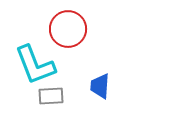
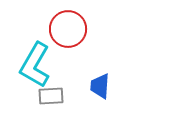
cyan L-shape: rotated 51 degrees clockwise
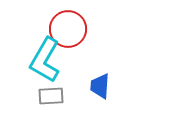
cyan L-shape: moved 10 px right, 5 px up
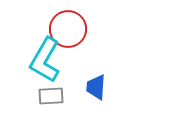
blue trapezoid: moved 4 px left, 1 px down
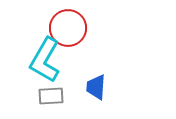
red circle: moved 1 px up
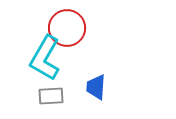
red circle: moved 1 px left
cyan L-shape: moved 2 px up
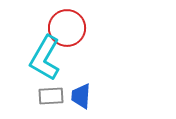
blue trapezoid: moved 15 px left, 9 px down
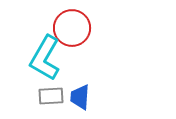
red circle: moved 5 px right
blue trapezoid: moved 1 px left, 1 px down
